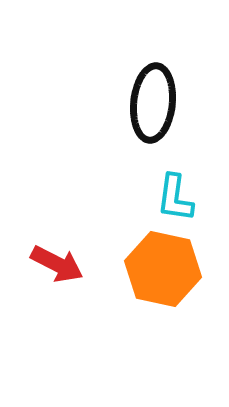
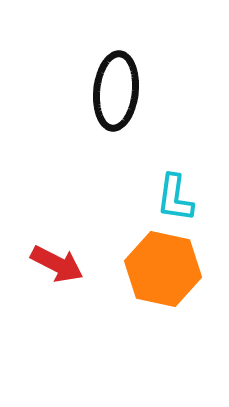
black ellipse: moved 37 px left, 12 px up
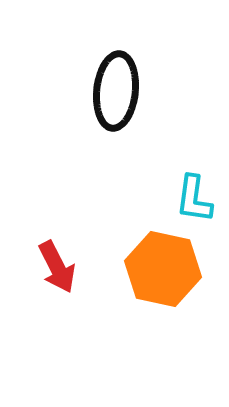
cyan L-shape: moved 19 px right, 1 px down
red arrow: moved 3 px down; rotated 36 degrees clockwise
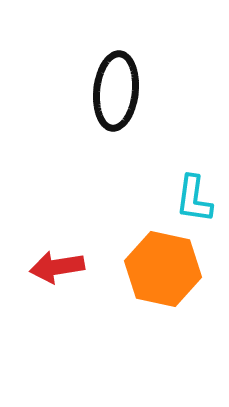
red arrow: rotated 108 degrees clockwise
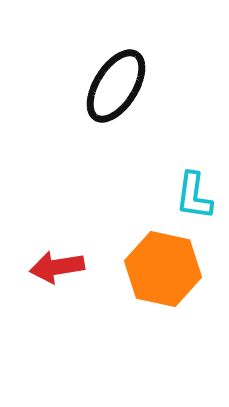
black ellipse: moved 5 px up; rotated 26 degrees clockwise
cyan L-shape: moved 3 px up
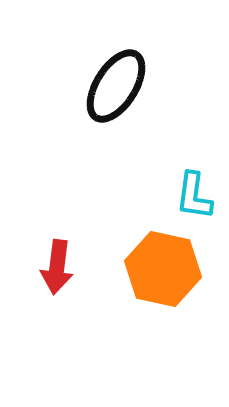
red arrow: rotated 74 degrees counterclockwise
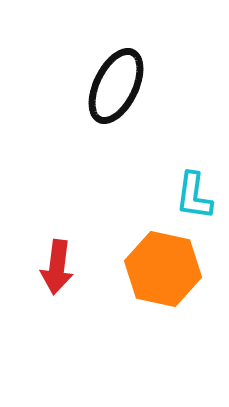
black ellipse: rotated 6 degrees counterclockwise
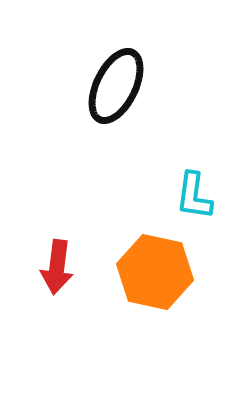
orange hexagon: moved 8 px left, 3 px down
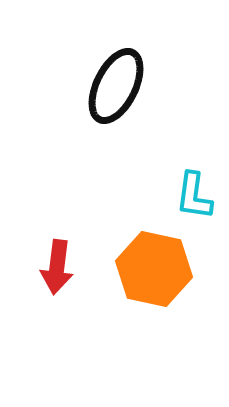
orange hexagon: moved 1 px left, 3 px up
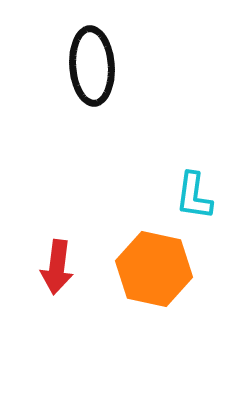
black ellipse: moved 24 px left, 20 px up; rotated 30 degrees counterclockwise
